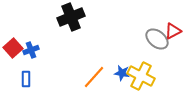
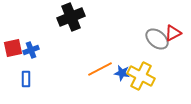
red triangle: moved 2 px down
red square: rotated 30 degrees clockwise
orange line: moved 6 px right, 8 px up; rotated 20 degrees clockwise
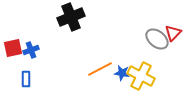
red triangle: rotated 18 degrees counterclockwise
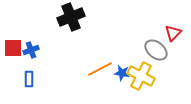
gray ellipse: moved 1 px left, 11 px down
red square: rotated 12 degrees clockwise
blue rectangle: moved 3 px right
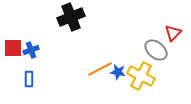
blue star: moved 4 px left, 1 px up
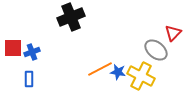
blue cross: moved 1 px right, 2 px down
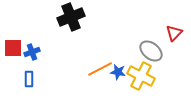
red triangle: moved 1 px right
gray ellipse: moved 5 px left, 1 px down
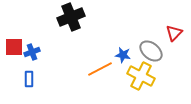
red square: moved 1 px right, 1 px up
blue star: moved 5 px right, 17 px up
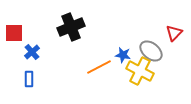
black cross: moved 10 px down
red square: moved 14 px up
blue cross: rotated 21 degrees counterclockwise
orange line: moved 1 px left, 2 px up
yellow cross: moved 1 px left, 5 px up
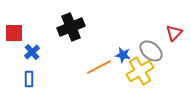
yellow cross: rotated 32 degrees clockwise
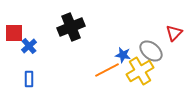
blue cross: moved 3 px left, 6 px up
orange line: moved 8 px right, 3 px down
